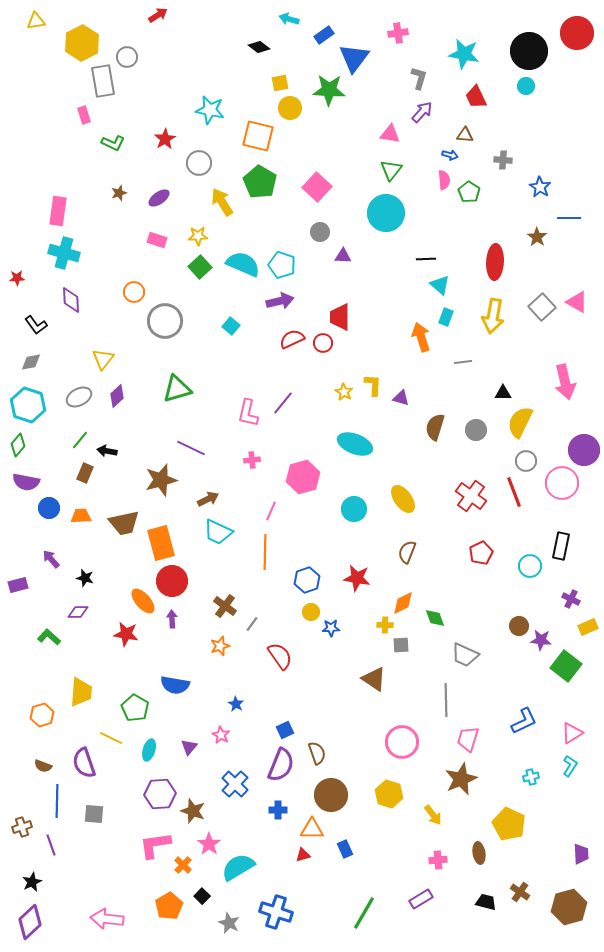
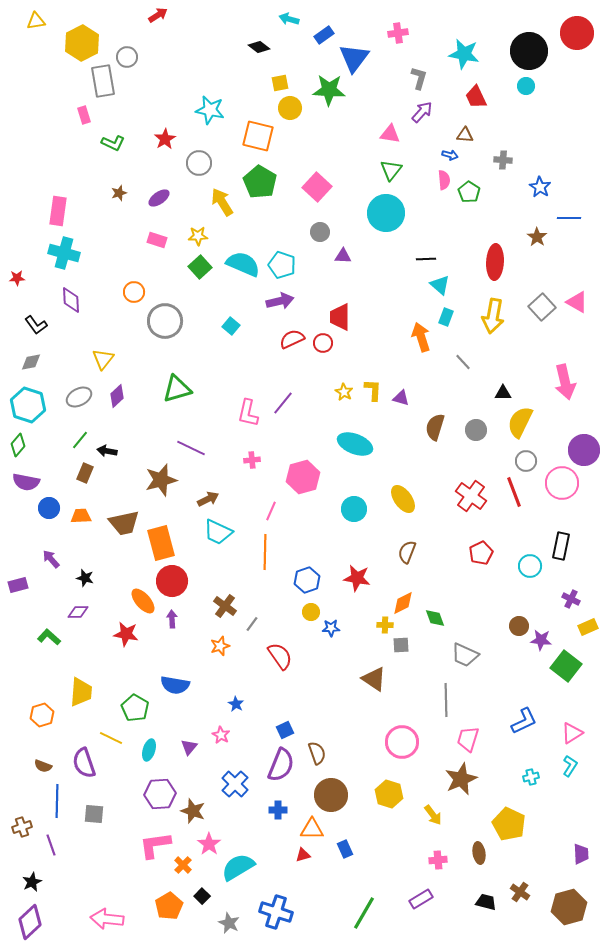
gray line at (463, 362): rotated 54 degrees clockwise
yellow L-shape at (373, 385): moved 5 px down
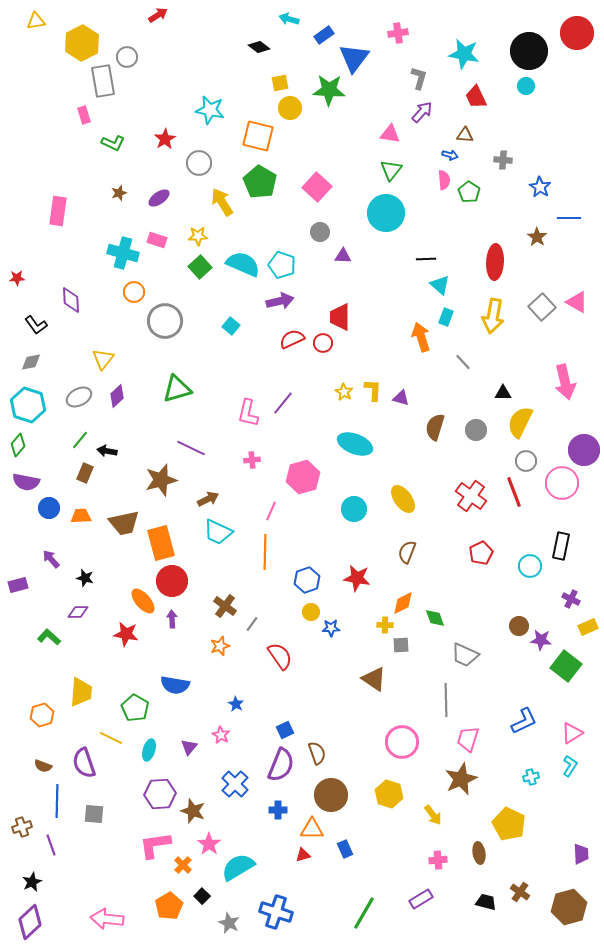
cyan cross at (64, 253): moved 59 px right
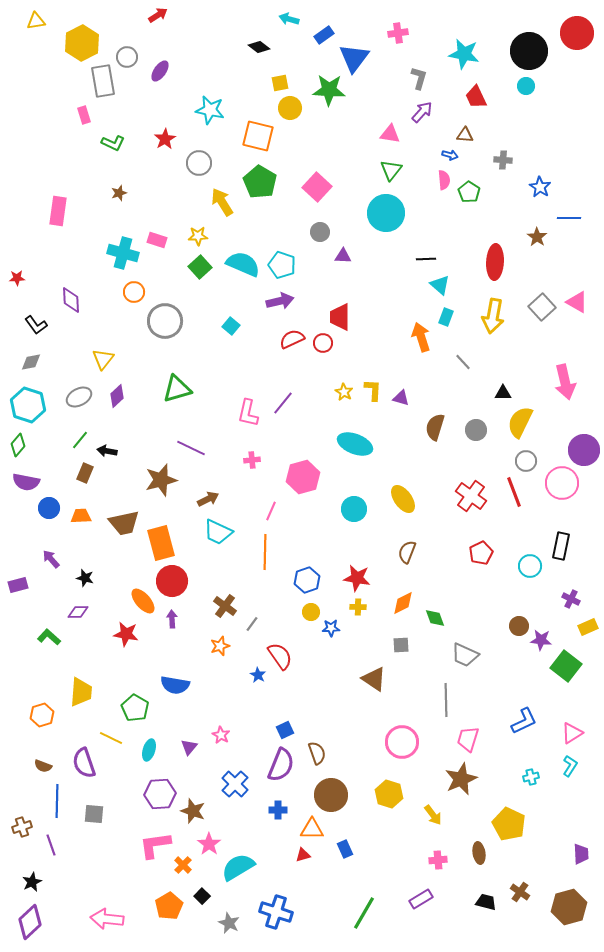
purple ellipse at (159, 198): moved 1 px right, 127 px up; rotated 20 degrees counterclockwise
yellow cross at (385, 625): moved 27 px left, 18 px up
blue star at (236, 704): moved 22 px right, 29 px up
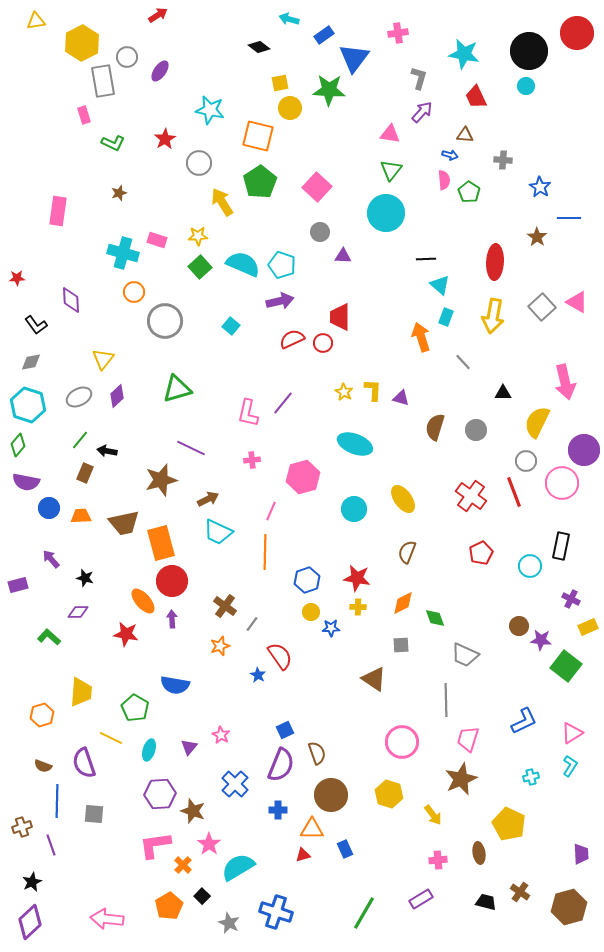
green pentagon at (260, 182): rotated 8 degrees clockwise
yellow semicircle at (520, 422): moved 17 px right
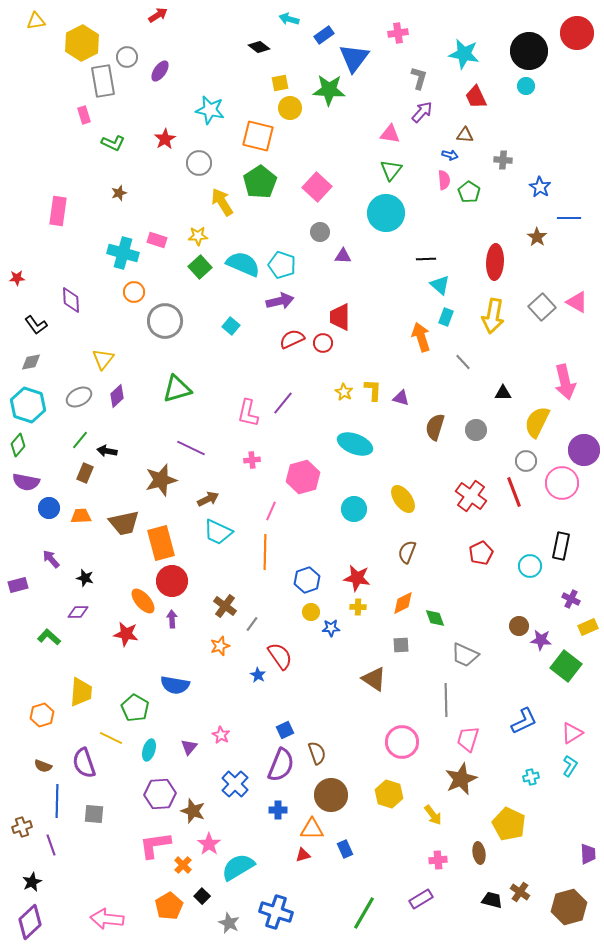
purple trapezoid at (581, 854): moved 7 px right
black trapezoid at (486, 902): moved 6 px right, 2 px up
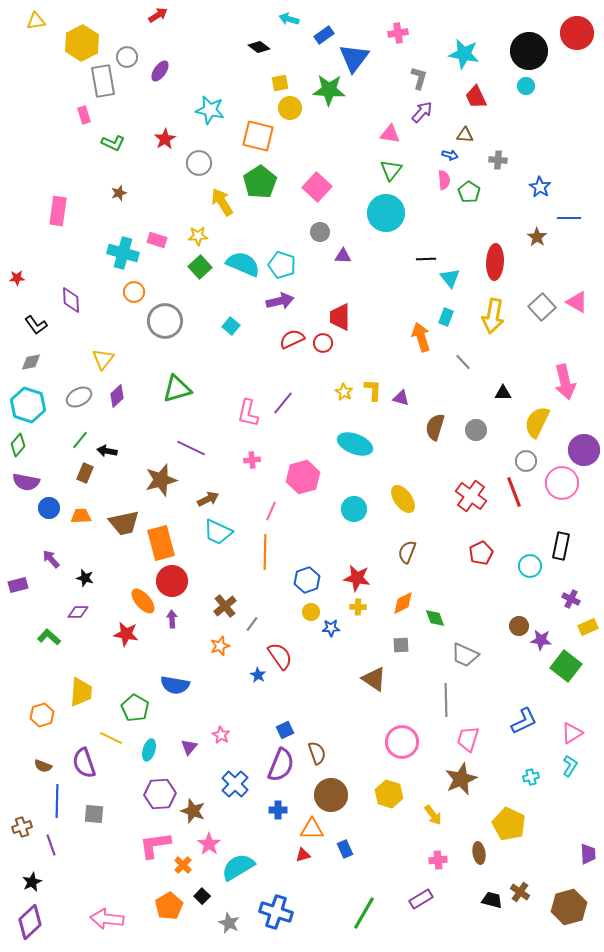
gray cross at (503, 160): moved 5 px left
cyan triangle at (440, 285): moved 10 px right, 7 px up; rotated 10 degrees clockwise
brown cross at (225, 606): rotated 15 degrees clockwise
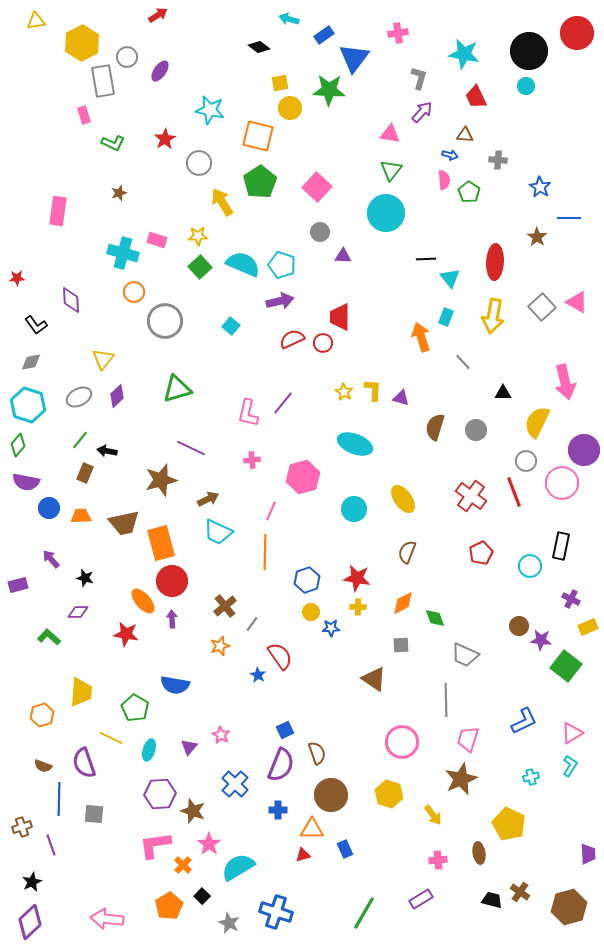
blue line at (57, 801): moved 2 px right, 2 px up
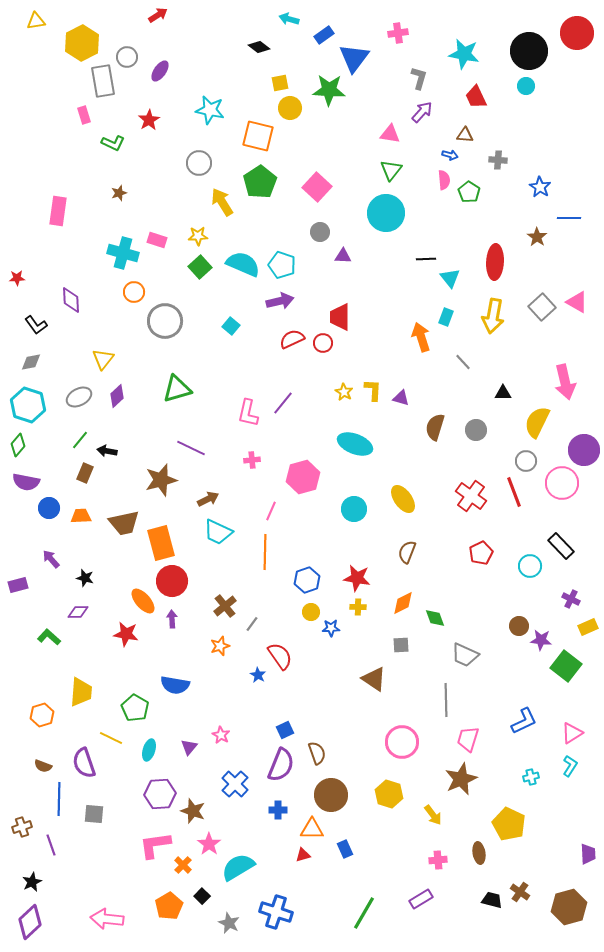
red star at (165, 139): moved 16 px left, 19 px up
black rectangle at (561, 546): rotated 56 degrees counterclockwise
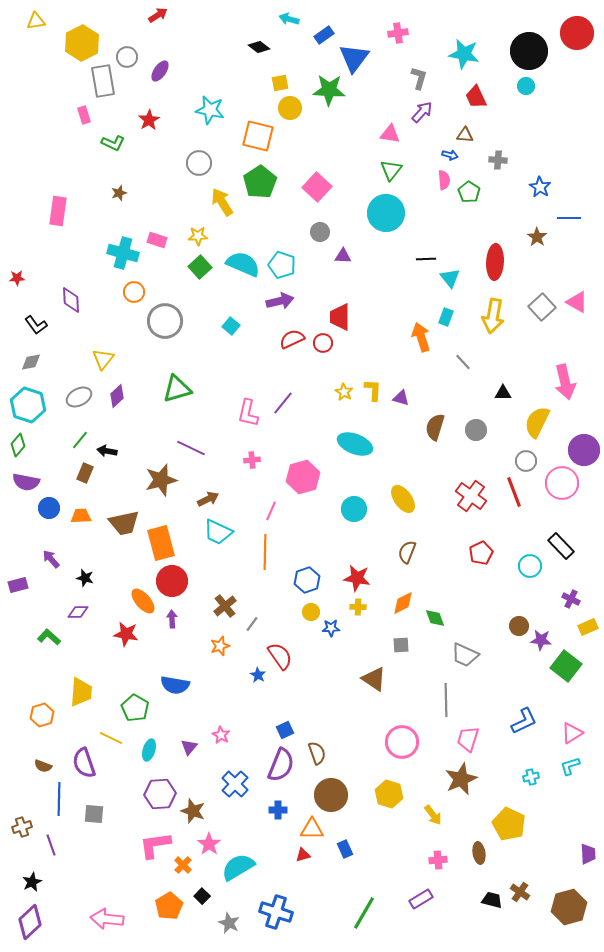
cyan L-shape at (570, 766): rotated 140 degrees counterclockwise
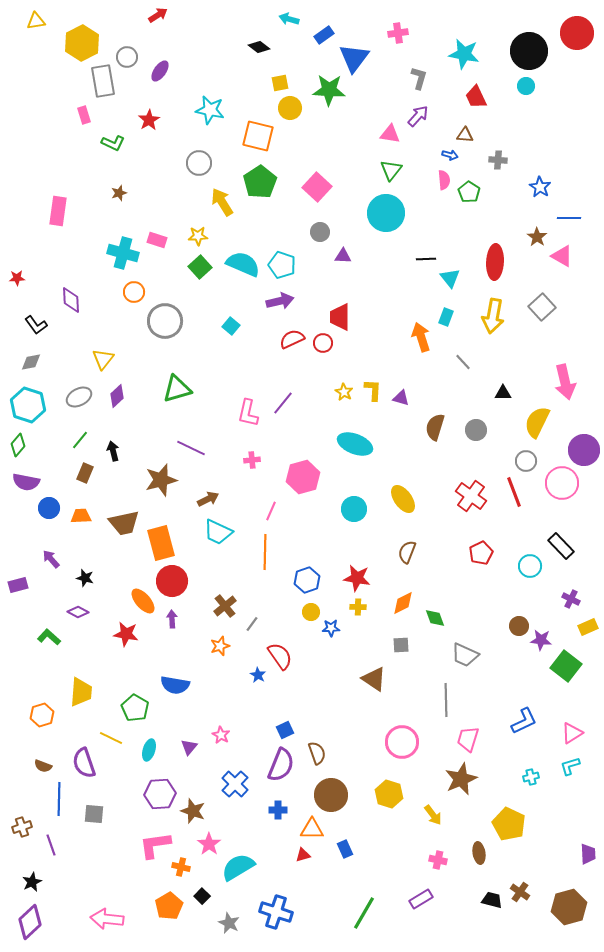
purple arrow at (422, 112): moved 4 px left, 4 px down
pink triangle at (577, 302): moved 15 px left, 46 px up
black arrow at (107, 451): moved 6 px right; rotated 66 degrees clockwise
purple diamond at (78, 612): rotated 30 degrees clockwise
pink cross at (438, 860): rotated 18 degrees clockwise
orange cross at (183, 865): moved 2 px left, 2 px down; rotated 30 degrees counterclockwise
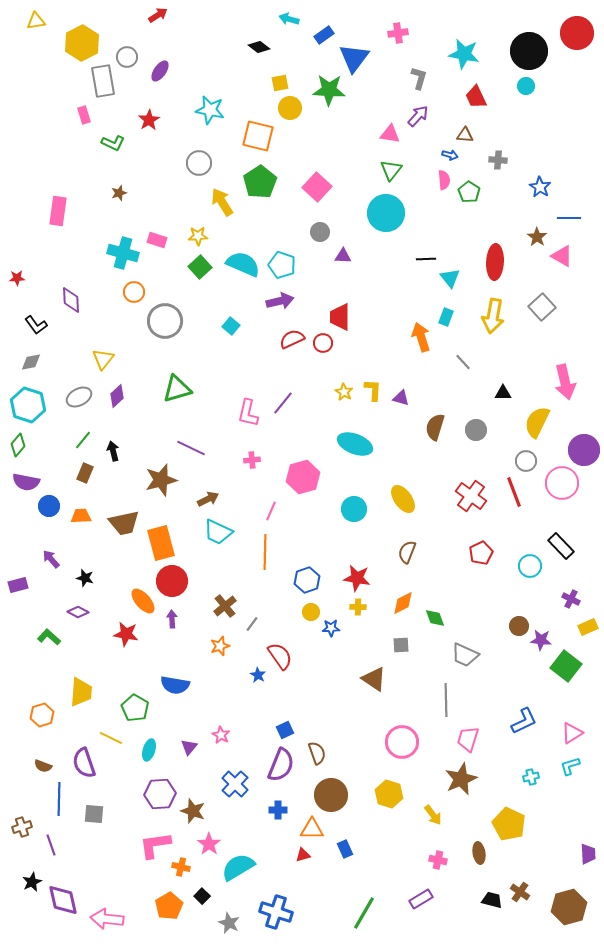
green line at (80, 440): moved 3 px right
blue circle at (49, 508): moved 2 px up
purple diamond at (30, 922): moved 33 px right, 22 px up; rotated 60 degrees counterclockwise
